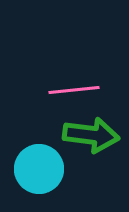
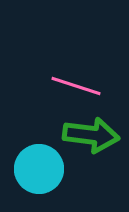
pink line: moved 2 px right, 4 px up; rotated 24 degrees clockwise
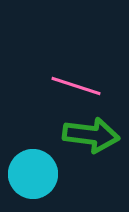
cyan circle: moved 6 px left, 5 px down
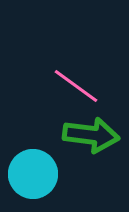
pink line: rotated 18 degrees clockwise
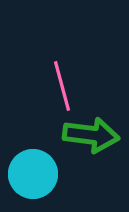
pink line: moved 14 px left; rotated 39 degrees clockwise
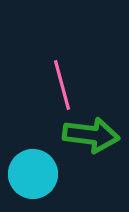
pink line: moved 1 px up
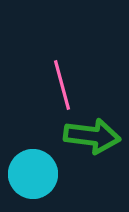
green arrow: moved 1 px right, 1 px down
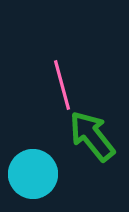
green arrow: rotated 136 degrees counterclockwise
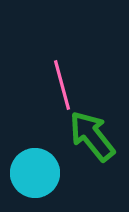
cyan circle: moved 2 px right, 1 px up
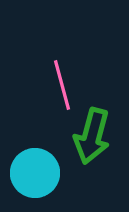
green arrow: rotated 126 degrees counterclockwise
